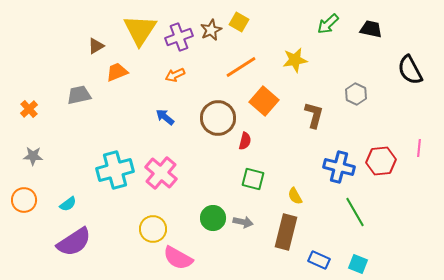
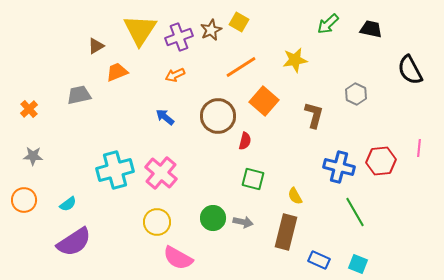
brown circle: moved 2 px up
yellow circle: moved 4 px right, 7 px up
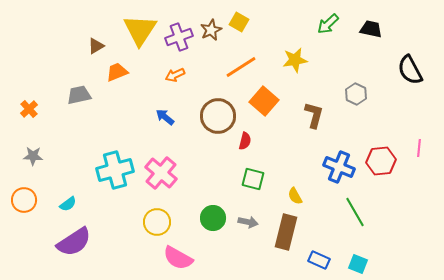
blue cross: rotated 8 degrees clockwise
gray arrow: moved 5 px right
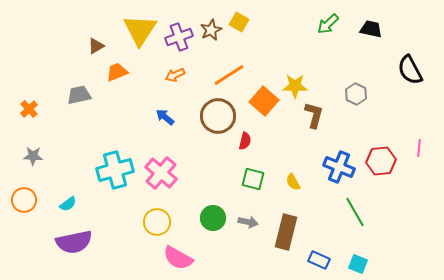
yellow star: moved 26 px down; rotated 10 degrees clockwise
orange line: moved 12 px left, 8 px down
yellow semicircle: moved 2 px left, 14 px up
purple semicircle: rotated 21 degrees clockwise
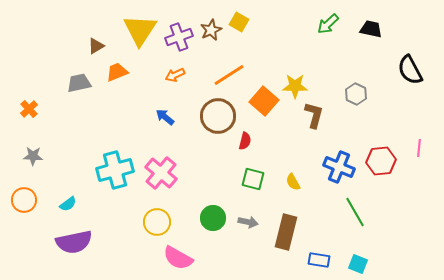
gray trapezoid: moved 12 px up
blue rectangle: rotated 15 degrees counterclockwise
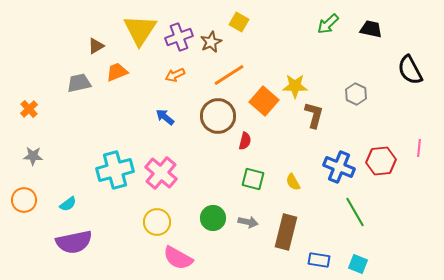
brown star: moved 12 px down
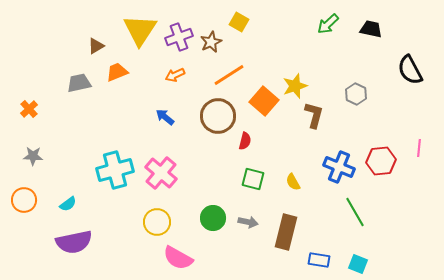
yellow star: rotated 20 degrees counterclockwise
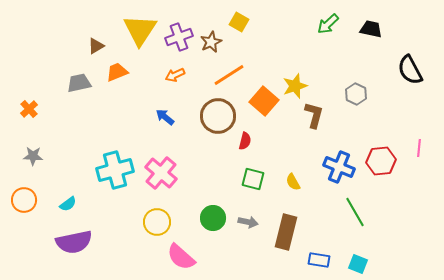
pink semicircle: moved 3 px right, 1 px up; rotated 12 degrees clockwise
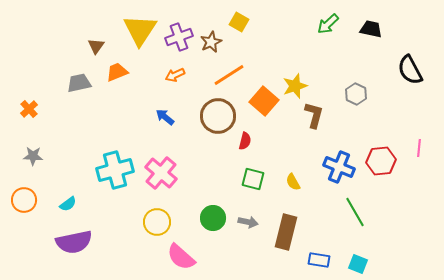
brown triangle: rotated 24 degrees counterclockwise
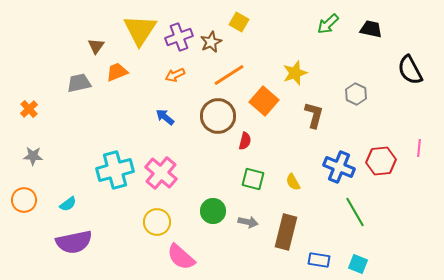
yellow star: moved 13 px up
green circle: moved 7 px up
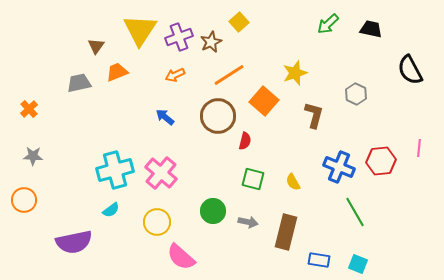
yellow square: rotated 18 degrees clockwise
cyan semicircle: moved 43 px right, 6 px down
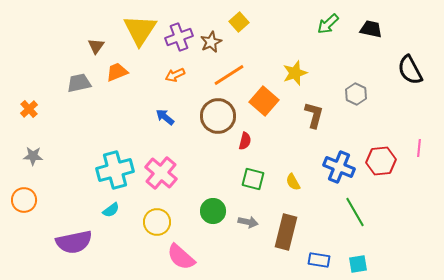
cyan square: rotated 30 degrees counterclockwise
